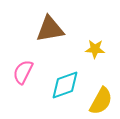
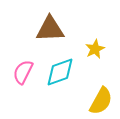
brown triangle: rotated 8 degrees clockwise
yellow star: rotated 30 degrees counterclockwise
cyan diamond: moved 5 px left, 13 px up
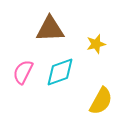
yellow star: moved 1 px right, 5 px up; rotated 12 degrees clockwise
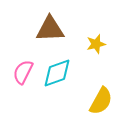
cyan diamond: moved 3 px left, 1 px down
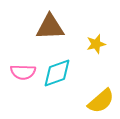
brown triangle: moved 2 px up
pink semicircle: rotated 115 degrees counterclockwise
yellow semicircle: rotated 20 degrees clockwise
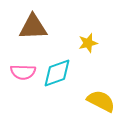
brown triangle: moved 17 px left
yellow star: moved 8 px left, 1 px up
yellow semicircle: rotated 112 degrees counterclockwise
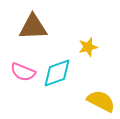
yellow star: moved 4 px down
pink semicircle: rotated 20 degrees clockwise
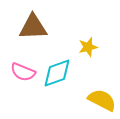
yellow semicircle: moved 1 px right, 1 px up
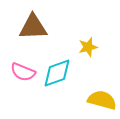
yellow semicircle: rotated 12 degrees counterclockwise
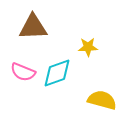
yellow star: rotated 12 degrees clockwise
